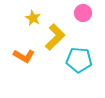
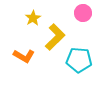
yellow star: rotated 14 degrees clockwise
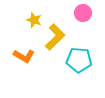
yellow star: moved 1 px right, 2 px down; rotated 21 degrees counterclockwise
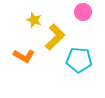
pink circle: moved 1 px up
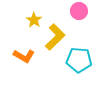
pink circle: moved 4 px left, 1 px up
yellow star: rotated 14 degrees clockwise
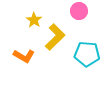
cyan pentagon: moved 8 px right, 6 px up
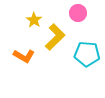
pink circle: moved 1 px left, 2 px down
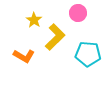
cyan pentagon: moved 1 px right
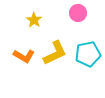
yellow L-shape: moved 16 px down; rotated 20 degrees clockwise
cyan pentagon: rotated 15 degrees counterclockwise
